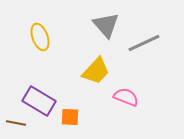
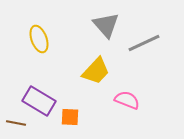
yellow ellipse: moved 1 px left, 2 px down
pink semicircle: moved 1 px right, 3 px down
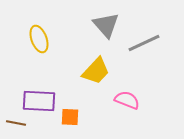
purple rectangle: rotated 28 degrees counterclockwise
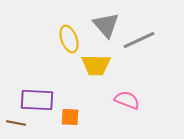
yellow ellipse: moved 30 px right
gray line: moved 5 px left, 3 px up
yellow trapezoid: moved 6 px up; rotated 48 degrees clockwise
purple rectangle: moved 2 px left, 1 px up
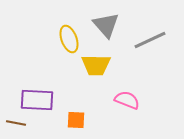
gray line: moved 11 px right
orange square: moved 6 px right, 3 px down
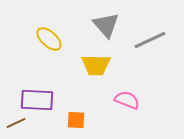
yellow ellipse: moved 20 px left; rotated 28 degrees counterclockwise
brown line: rotated 36 degrees counterclockwise
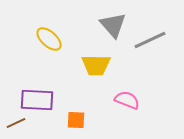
gray triangle: moved 7 px right
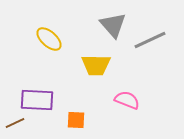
brown line: moved 1 px left
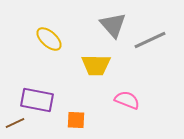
purple rectangle: rotated 8 degrees clockwise
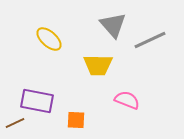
yellow trapezoid: moved 2 px right
purple rectangle: moved 1 px down
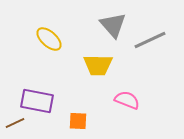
orange square: moved 2 px right, 1 px down
